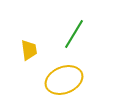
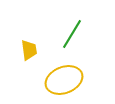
green line: moved 2 px left
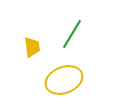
yellow trapezoid: moved 3 px right, 3 px up
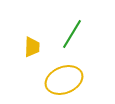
yellow trapezoid: rotated 10 degrees clockwise
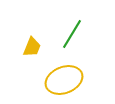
yellow trapezoid: rotated 20 degrees clockwise
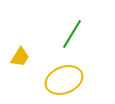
yellow trapezoid: moved 12 px left, 10 px down; rotated 10 degrees clockwise
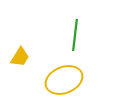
green line: moved 3 px right, 1 px down; rotated 24 degrees counterclockwise
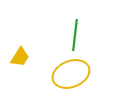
yellow ellipse: moved 7 px right, 6 px up
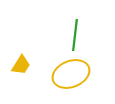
yellow trapezoid: moved 1 px right, 8 px down
